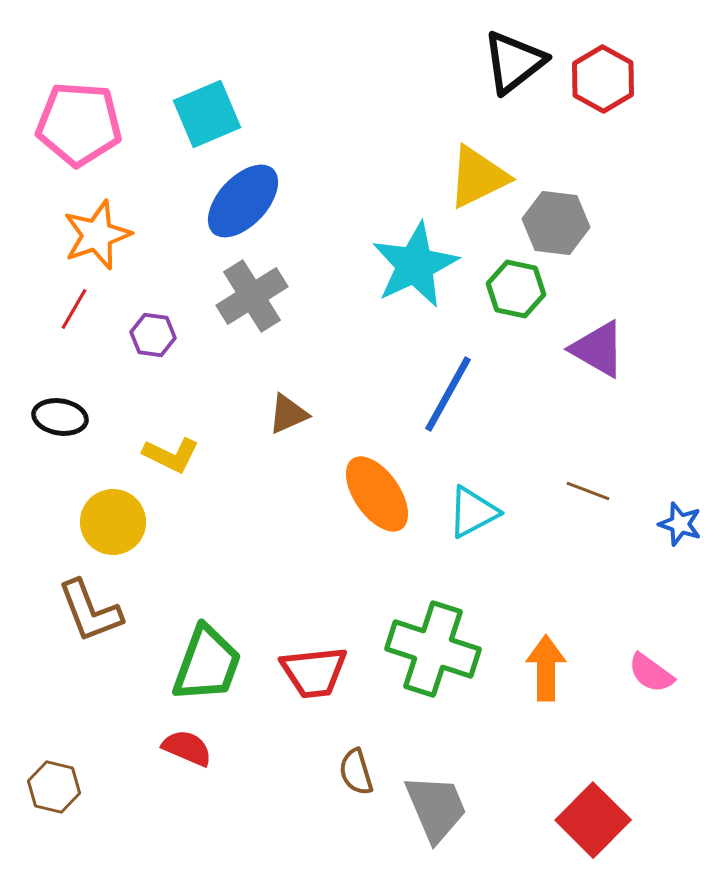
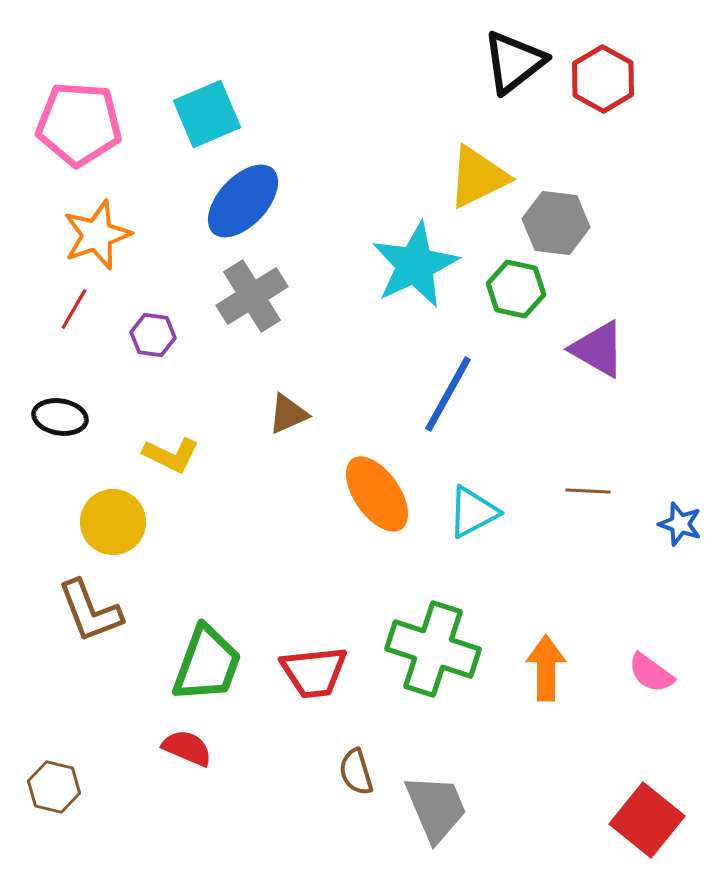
brown line: rotated 18 degrees counterclockwise
red square: moved 54 px right; rotated 6 degrees counterclockwise
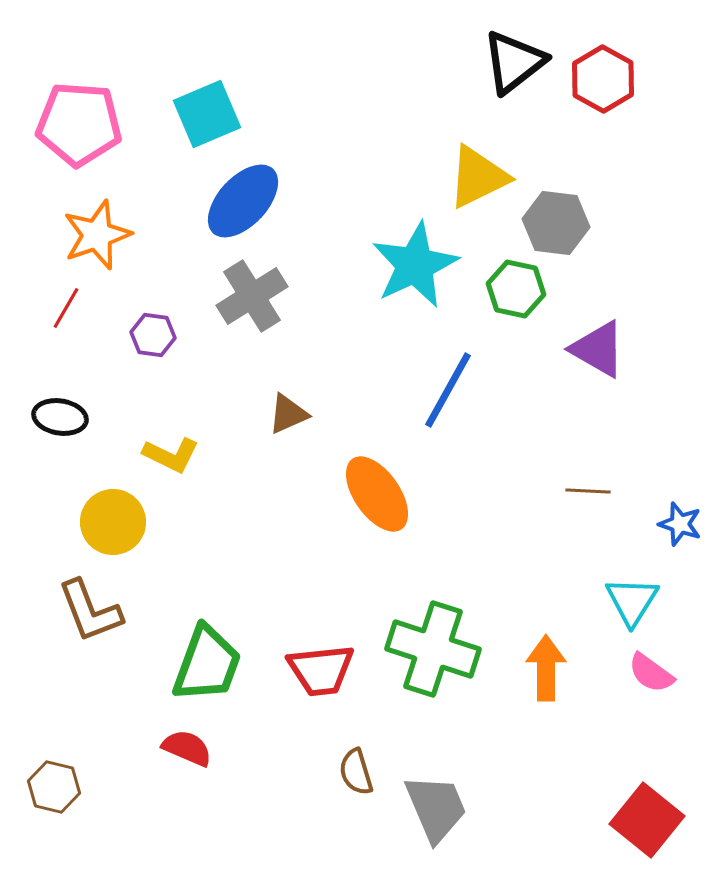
red line: moved 8 px left, 1 px up
blue line: moved 4 px up
cyan triangle: moved 159 px right, 89 px down; rotated 30 degrees counterclockwise
red trapezoid: moved 7 px right, 2 px up
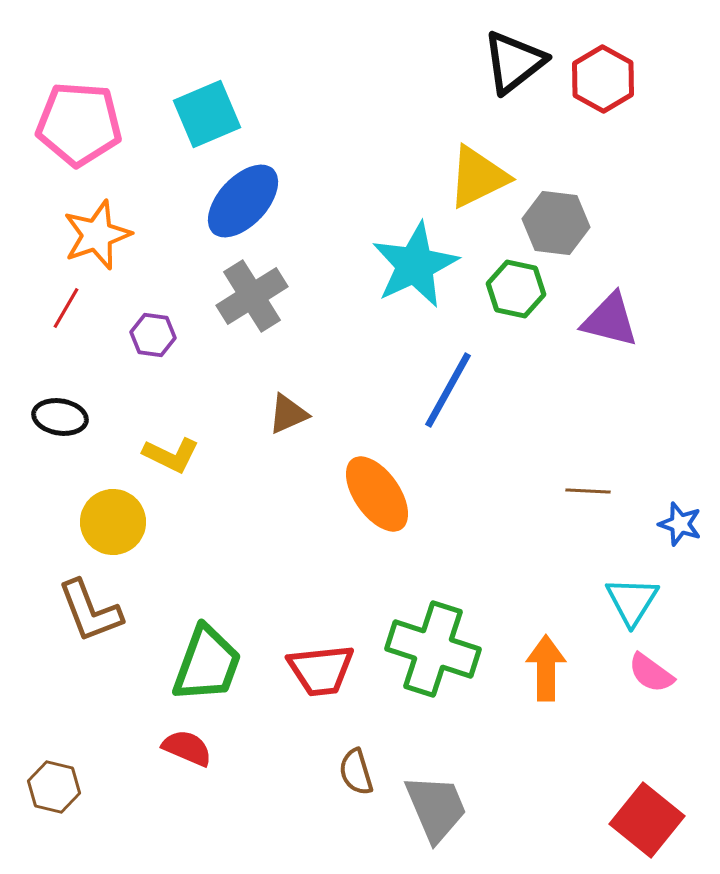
purple triangle: moved 12 px right, 29 px up; rotated 16 degrees counterclockwise
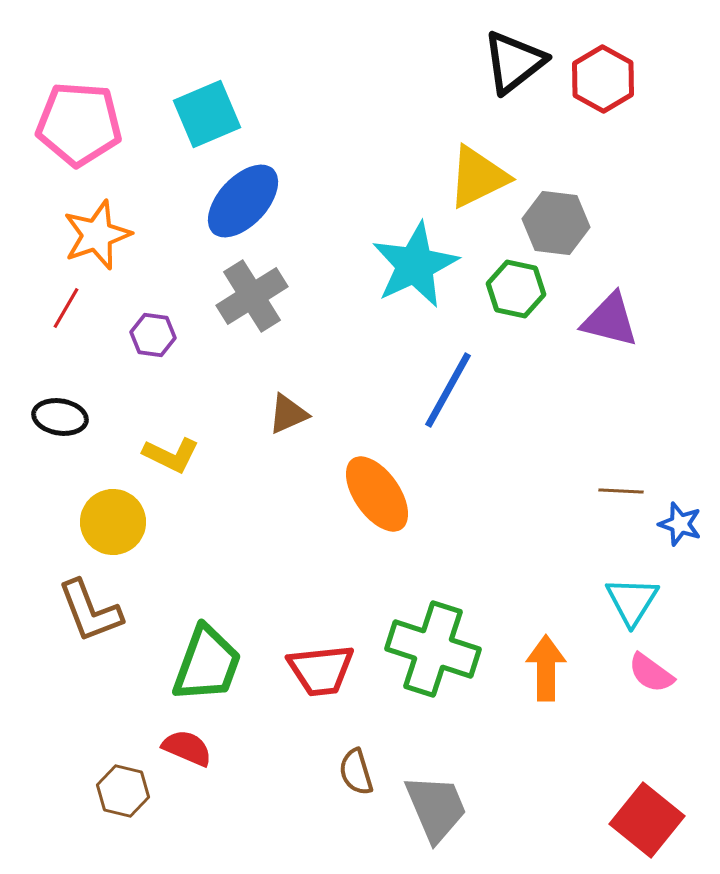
brown line: moved 33 px right
brown hexagon: moved 69 px right, 4 px down
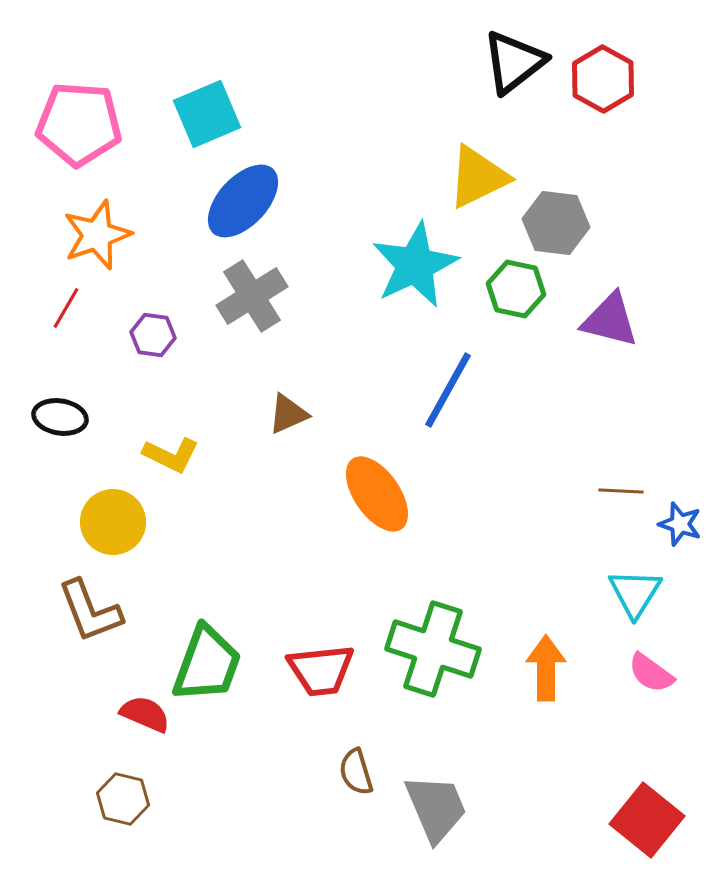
cyan triangle: moved 3 px right, 8 px up
red semicircle: moved 42 px left, 34 px up
brown hexagon: moved 8 px down
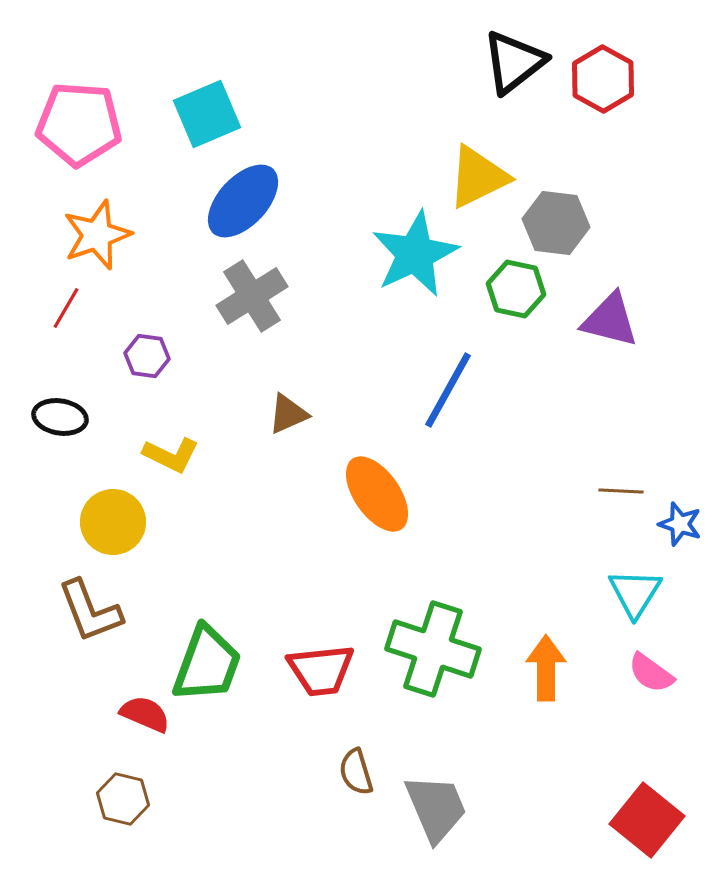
cyan star: moved 11 px up
purple hexagon: moved 6 px left, 21 px down
